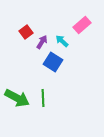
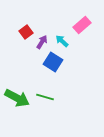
green line: moved 2 px right, 1 px up; rotated 72 degrees counterclockwise
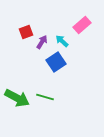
red square: rotated 16 degrees clockwise
blue square: moved 3 px right; rotated 24 degrees clockwise
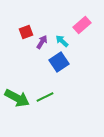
blue square: moved 3 px right
green line: rotated 42 degrees counterclockwise
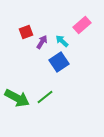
green line: rotated 12 degrees counterclockwise
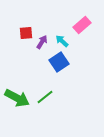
red square: moved 1 px down; rotated 16 degrees clockwise
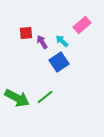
purple arrow: rotated 64 degrees counterclockwise
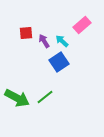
purple arrow: moved 2 px right, 1 px up
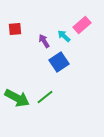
red square: moved 11 px left, 4 px up
cyan arrow: moved 2 px right, 5 px up
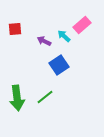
purple arrow: rotated 32 degrees counterclockwise
blue square: moved 3 px down
green arrow: rotated 55 degrees clockwise
